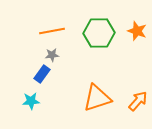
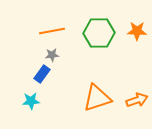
orange star: rotated 18 degrees counterclockwise
orange arrow: moved 1 px left, 1 px up; rotated 30 degrees clockwise
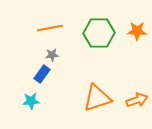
orange line: moved 2 px left, 3 px up
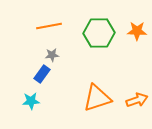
orange line: moved 1 px left, 2 px up
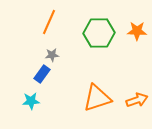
orange line: moved 4 px up; rotated 55 degrees counterclockwise
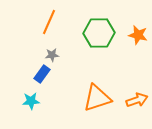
orange star: moved 1 px right, 4 px down; rotated 12 degrees clockwise
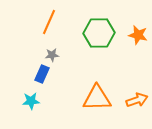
blue rectangle: rotated 12 degrees counterclockwise
orange triangle: rotated 16 degrees clockwise
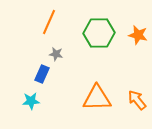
gray star: moved 4 px right, 1 px up; rotated 16 degrees clockwise
orange arrow: rotated 110 degrees counterclockwise
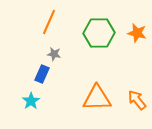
orange star: moved 1 px left, 2 px up
gray star: moved 2 px left
cyan star: rotated 30 degrees counterclockwise
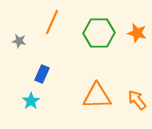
orange line: moved 3 px right
gray star: moved 35 px left, 13 px up
orange triangle: moved 2 px up
